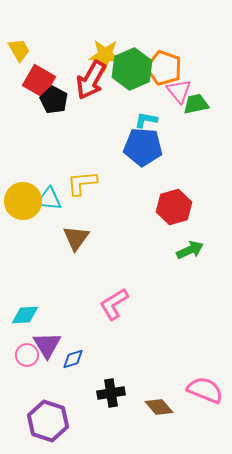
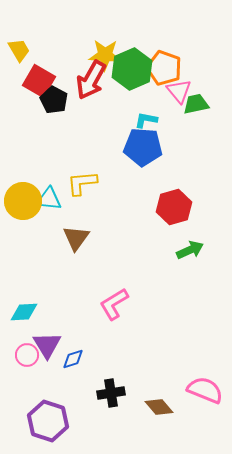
cyan diamond: moved 1 px left, 3 px up
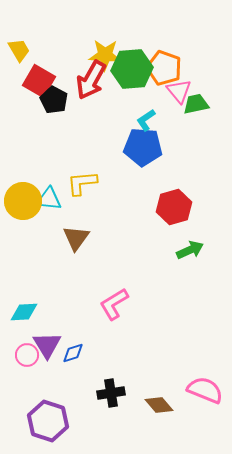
green hexagon: rotated 18 degrees clockwise
cyan L-shape: rotated 45 degrees counterclockwise
blue diamond: moved 6 px up
brown diamond: moved 2 px up
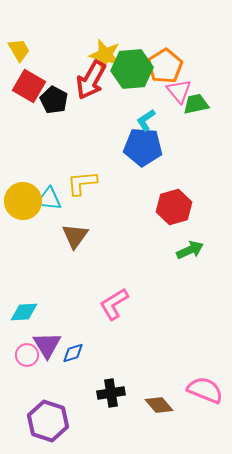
yellow star: rotated 12 degrees clockwise
orange pentagon: moved 1 px right, 2 px up; rotated 20 degrees clockwise
red square: moved 10 px left, 5 px down
brown triangle: moved 1 px left, 2 px up
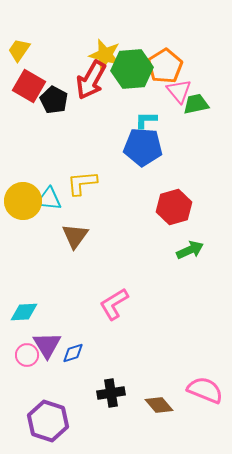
yellow trapezoid: rotated 115 degrees counterclockwise
cyan L-shape: rotated 35 degrees clockwise
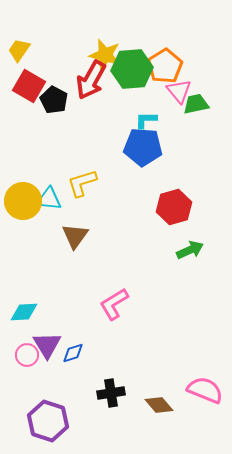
yellow L-shape: rotated 12 degrees counterclockwise
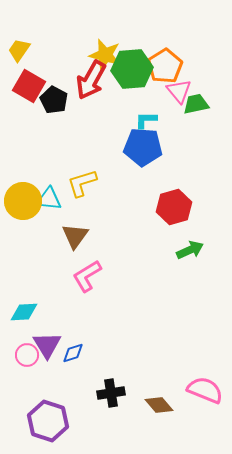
pink L-shape: moved 27 px left, 28 px up
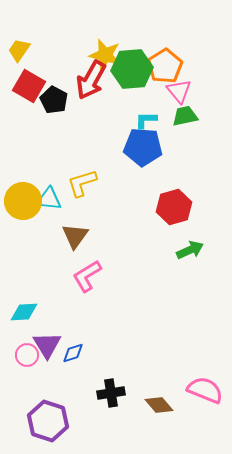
green trapezoid: moved 11 px left, 12 px down
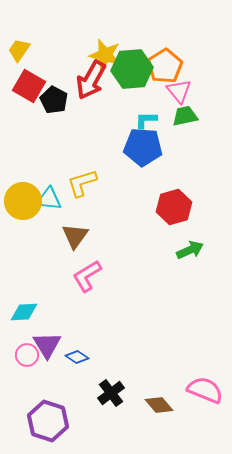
blue diamond: moved 4 px right, 4 px down; rotated 50 degrees clockwise
black cross: rotated 28 degrees counterclockwise
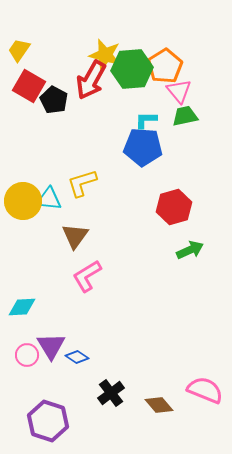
cyan diamond: moved 2 px left, 5 px up
purple triangle: moved 4 px right, 1 px down
